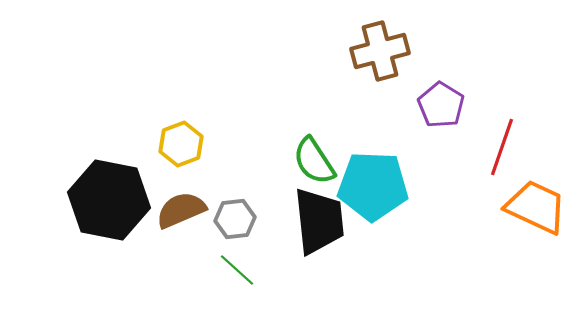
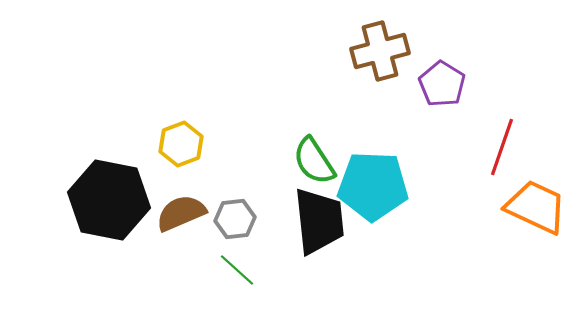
purple pentagon: moved 1 px right, 21 px up
brown semicircle: moved 3 px down
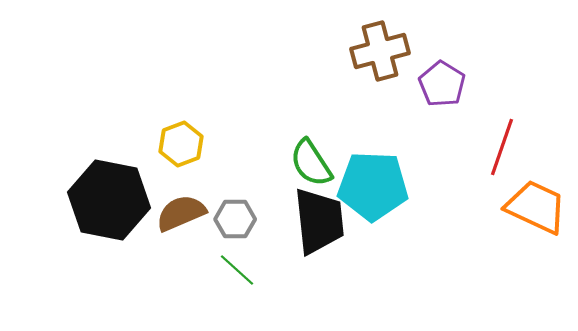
green semicircle: moved 3 px left, 2 px down
gray hexagon: rotated 6 degrees clockwise
